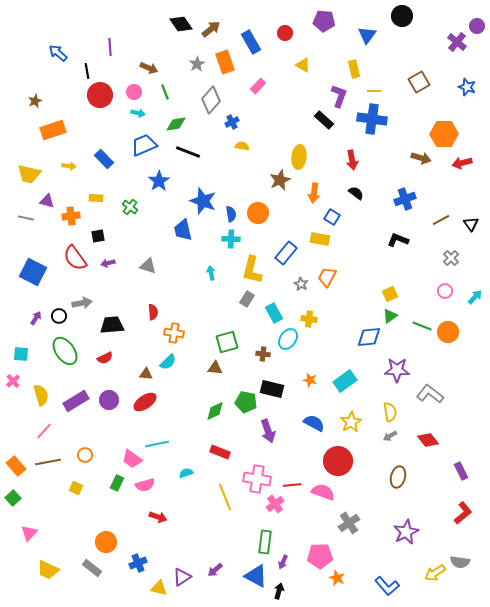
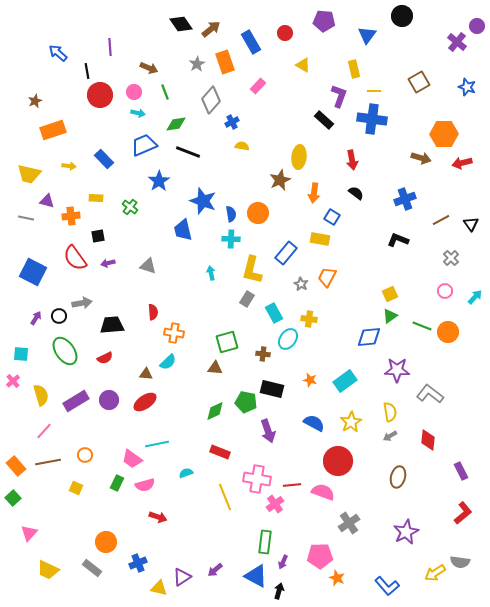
red diamond at (428, 440): rotated 45 degrees clockwise
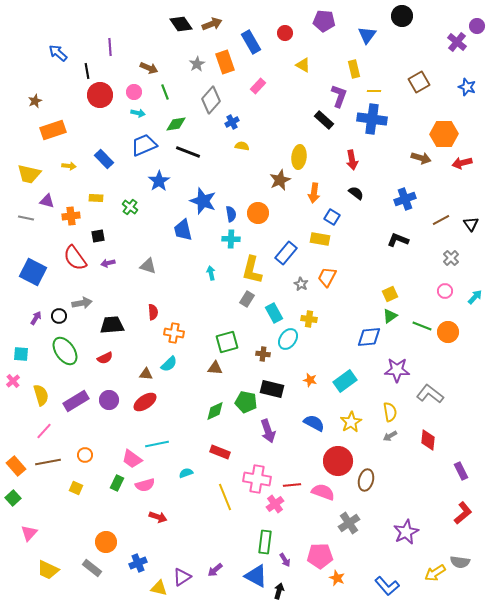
brown arrow at (211, 29): moved 1 px right, 5 px up; rotated 18 degrees clockwise
cyan semicircle at (168, 362): moved 1 px right, 2 px down
brown ellipse at (398, 477): moved 32 px left, 3 px down
purple arrow at (283, 562): moved 2 px right, 2 px up; rotated 56 degrees counterclockwise
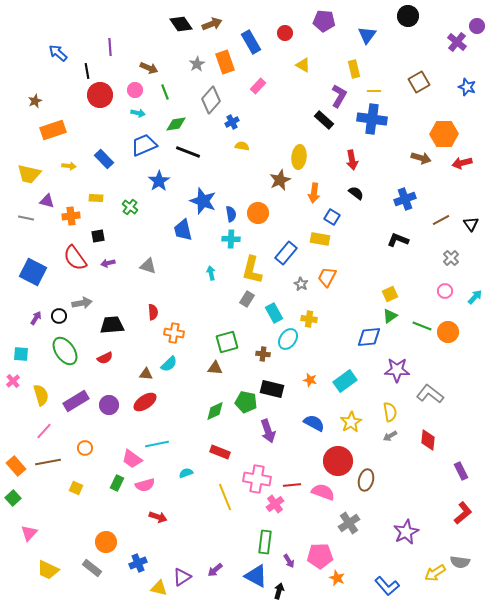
black circle at (402, 16): moved 6 px right
pink circle at (134, 92): moved 1 px right, 2 px up
purple L-shape at (339, 96): rotated 10 degrees clockwise
purple circle at (109, 400): moved 5 px down
orange circle at (85, 455): moved 7 px up
purple arrow at (285, 560): moved 4 px right, 1 px down
